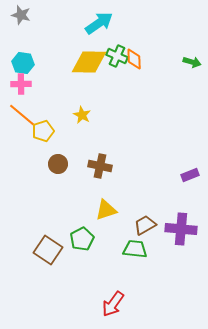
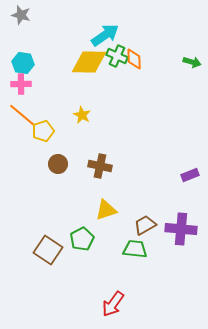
cyan arrow: moved 6 px right, 12 px down
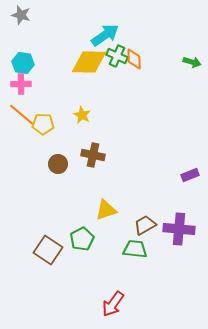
yellow pentagon: moved 7 px up; rotated 20 degrees clockwise
brown cross: moved 7 px left, 11 px up
purple cross: moved 2 px left
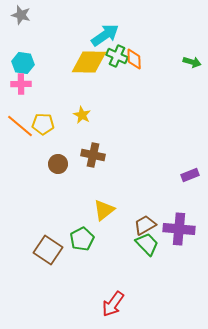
orange line: moved 2 px left, 11 px down
yellow triangle: moved 2 px left; rotated 20 degrees counterclockwise
green trapezoid: moved 12 px right, 5 px up; rotated 40 degrees clockwise
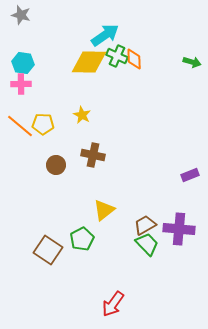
brown circle: moved 2 px left, 1 px down
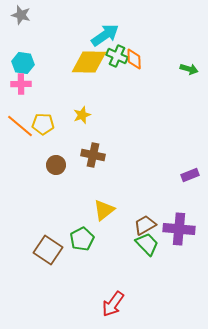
green arrow: moved 3 px left, 7 px down
yellow star: rotated 24 degrees clockwise
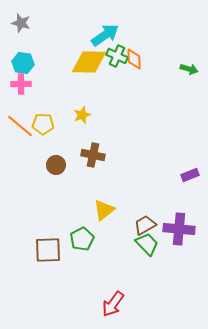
gray star: moved 8 px down
brown square: rotated 36 degrees counterclockwise
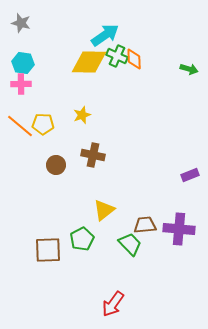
brown trapezoid: rotated 25 degrees clockwise
green trapezoid: moved 17 px left
